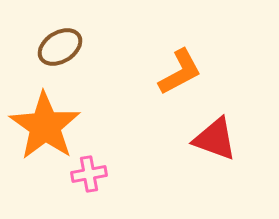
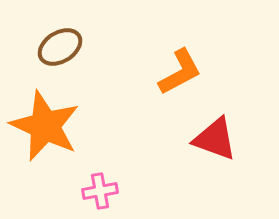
orange star: rotated 10 degrees counterclockwise
pink cross: moved 11 px right, 17 px down
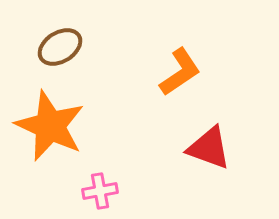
orange L-shape: rotated 6 degrees counterclockwise
orange star: moved 5 px right
red triangle: moved 6 px left, 9 px down
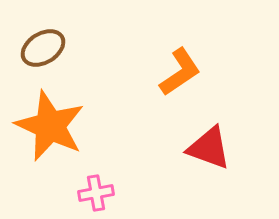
brown ellipse: moved 17 px left, 1 px down
pink cross: moved 4 px left, 2 px down
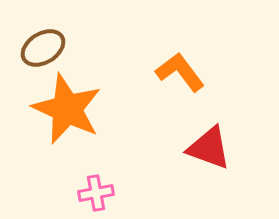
orange L-shape: rotated 93 degrees counterclockwise
orange star: moved 17 px right, 17 px up
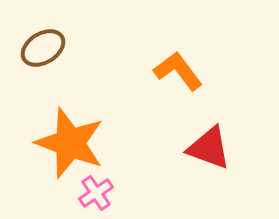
orange L-shape: moved 2 px left, 1 px up
orange star: moved 3 px right, 34 px down; rotated 4 degrees counterclockwise
pink cross: rotated 24 degrees counterclockwise
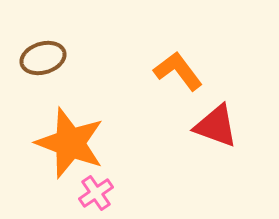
brown ellipse: moved 10 px down; rotated 15 degrees clockwise
red triangle: moved 7 px right, 22 px up
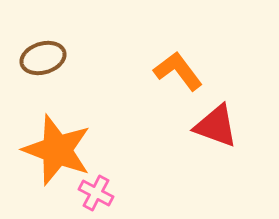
orange star: moved 13 px left, 7 px down
pink cross: rotated 28 degrees counterclockwise
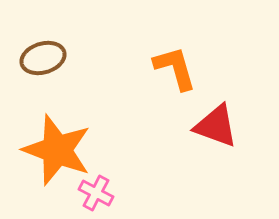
orange L-shape: moved 3 px left, 3 px up; rotated 21 degrees clockwise
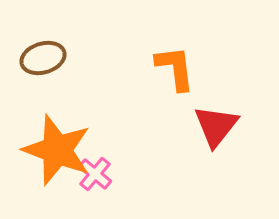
orange L-shape: rotated 9 degrees clockwise
red triangle: rotated 48 degrees clockwise
pink cross: moved 1 px left, 19 px up; rotated 12 degrees clockwise
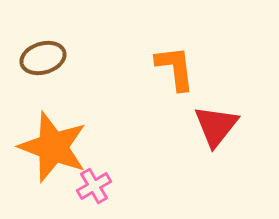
orange star: moved 4 px left, 3 px up
pink cross: moved 1 px left, 12 px down; rotated 20 degrees clockwise
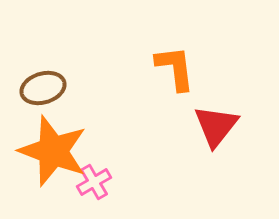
brown ellipse: moved 30 px down
orange star: moved 4 px down
pink cross: moved 4 px up
